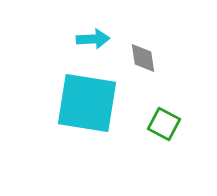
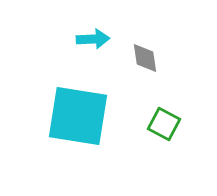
gray diamond: moved 2 px right
cyan square: moved 9 px left, 13 px down
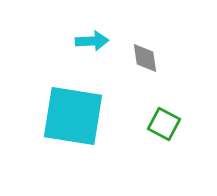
cyan arrow: moved 1 px left, 2 px down
cyan square: moved 5 px left
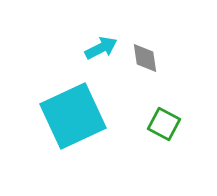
cyan arrow: moved 9 px right, 7 px down; rotated 24 degrees counterclockwise
cyan square: rotated 34 degrees counterclockwise
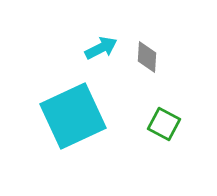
gray diamond: moved 2 px right, 1 px up; rotated 12 degrees clockwise
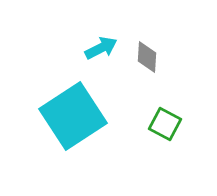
cyan square: rotated 8 degrees counterclockwise
green square: moved 1 px right
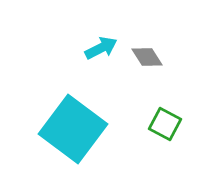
gray diamond: rotated 36 degrees counterclockwise
cyan square: moved 13 px down; rotated 20 degrees counterclockwise
